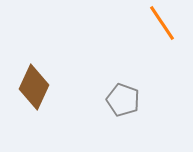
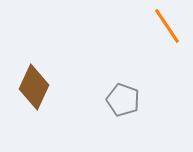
orange line: moved 5 px right, 3 px down
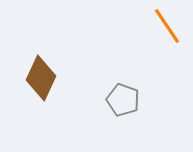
brown diamond: moved 7 px right, 9 px up
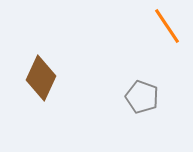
gray pentagon: moved 19 px right, 3 px up
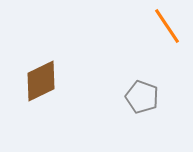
brown diamond: moved 3 px down; rotated 39 degrees clockwise
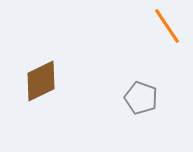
gray pentagon: moved 1 px left, 1 px down
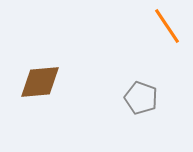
brown diamond: moved 1 px left, 1 px down; rotated 21 degrees clockwise
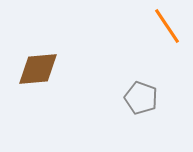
brown diamond: moved 2 px left, 13 px up
